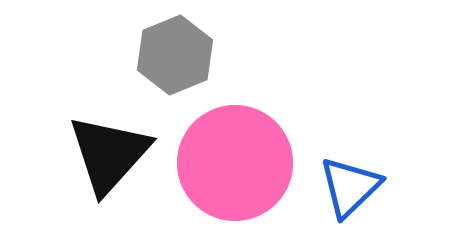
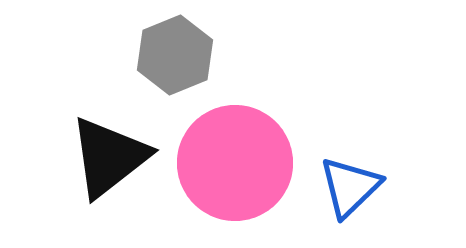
black triangle: moved 3 px down; rotated 10 degrees clockwise
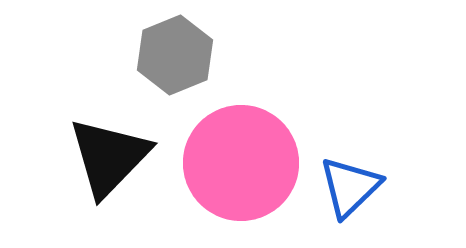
black triangle: rotated 8 degrees counterclockwise
pink circle: moved 6 px right
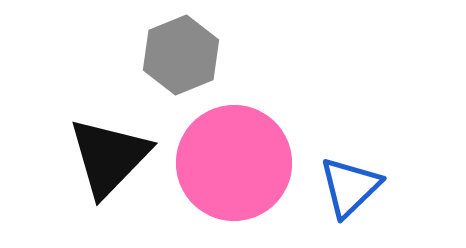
gray hexagon: moved 6 px right
pink circle: moved 7 px left
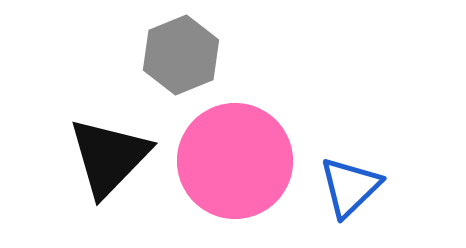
pink circle: moved 1 px right, 2 px up
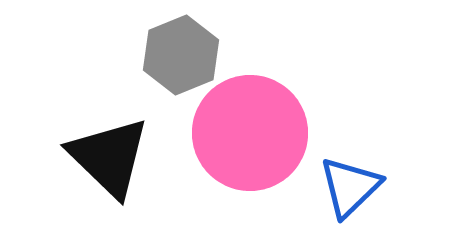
black triangle: rotated 30 degrees counterclockwise
pink circle: moved 15 px right, 28 px up
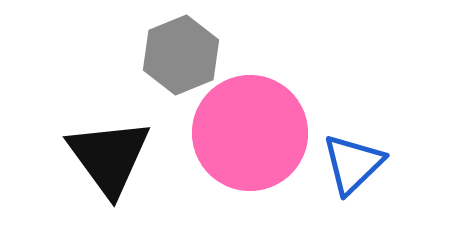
black triangle: rotated 10 degrees clockwise
blue triangle: moved 3 px right, 23 px up
